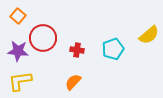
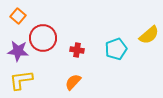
cyan pentagon: moved 3 px right
yellow L-shape: moved 1 px right, 1 px up
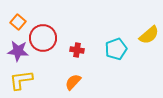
orange square: moved 6 px down
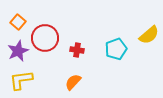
red circle: moved 2 px right
purple star: rotated 30 degrees counterclockwise
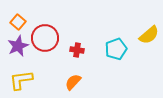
purple star: moved 5 px up
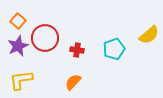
orange square: moved 1 px up
cyan pentagon: moved 2 px left
